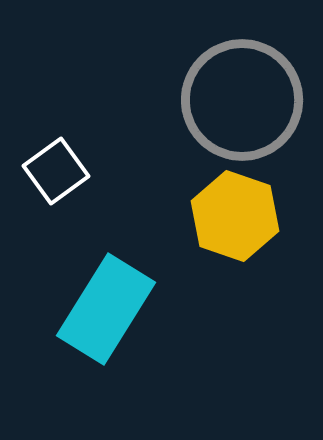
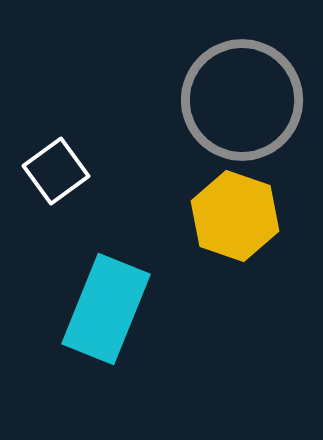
cyan rectangle: rotated 10 degrees counterclockwise
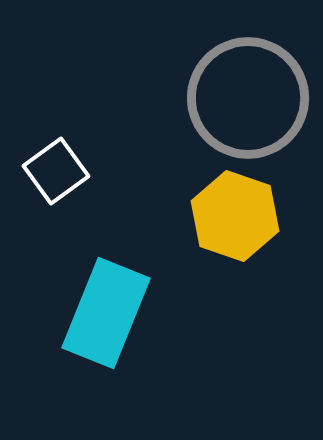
gray circle: moved 6 px right, 2 px up
cyan rectangle: moved 4 px down
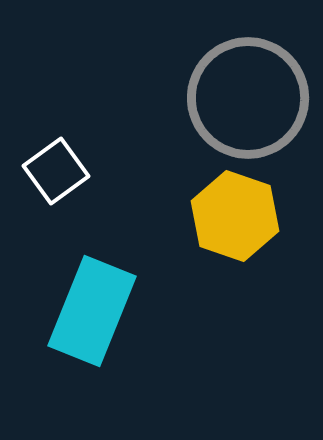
cyan rectangle: moved 14 px left, 2 px up
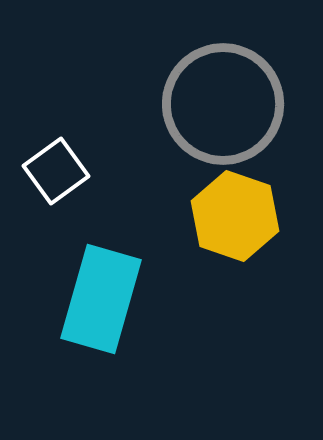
gray circle: moved 25 px left, 6 px down
cyan rectangle: moved 9 px right, 12 px up; rotated 6 degrees counterclockwise
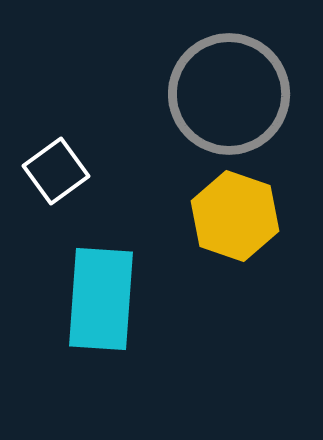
gray circle: moved 6 px right, 10 px up
cyan rectangle: rotated 12 degrees counterclockwise
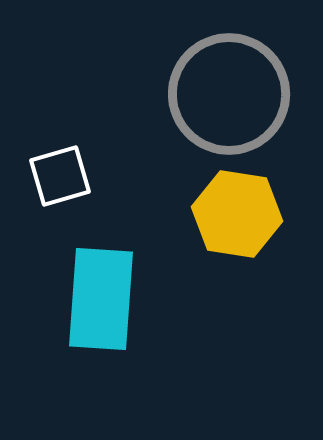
white square: moved 4 px right, 5 px down; rotated 20 degrees clockwise
yellow hexagon: moved 2 px right, 2 px up; rotated 10 degrees counterclockwise
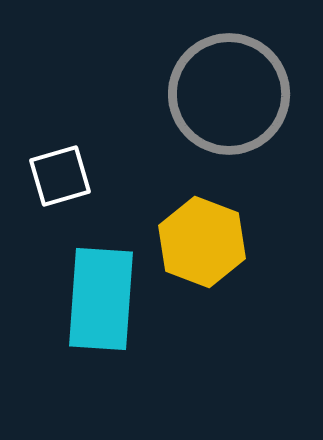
yellow hexagon: moved 35 px left, 28 px down; rotated 12 degrees clockwise
